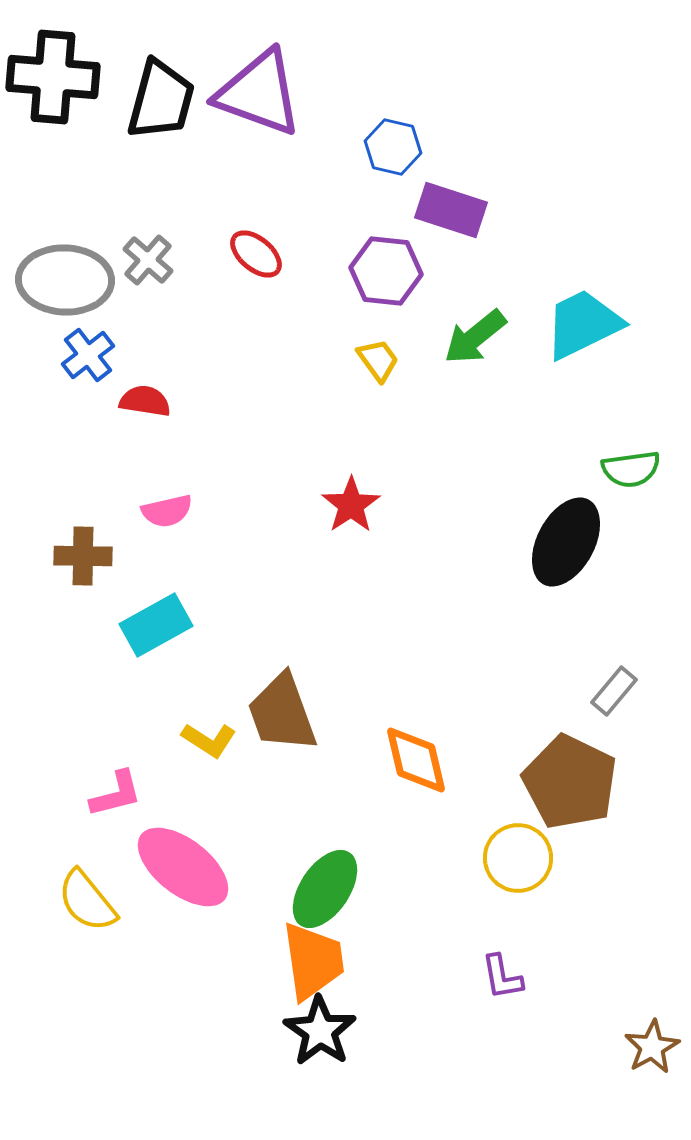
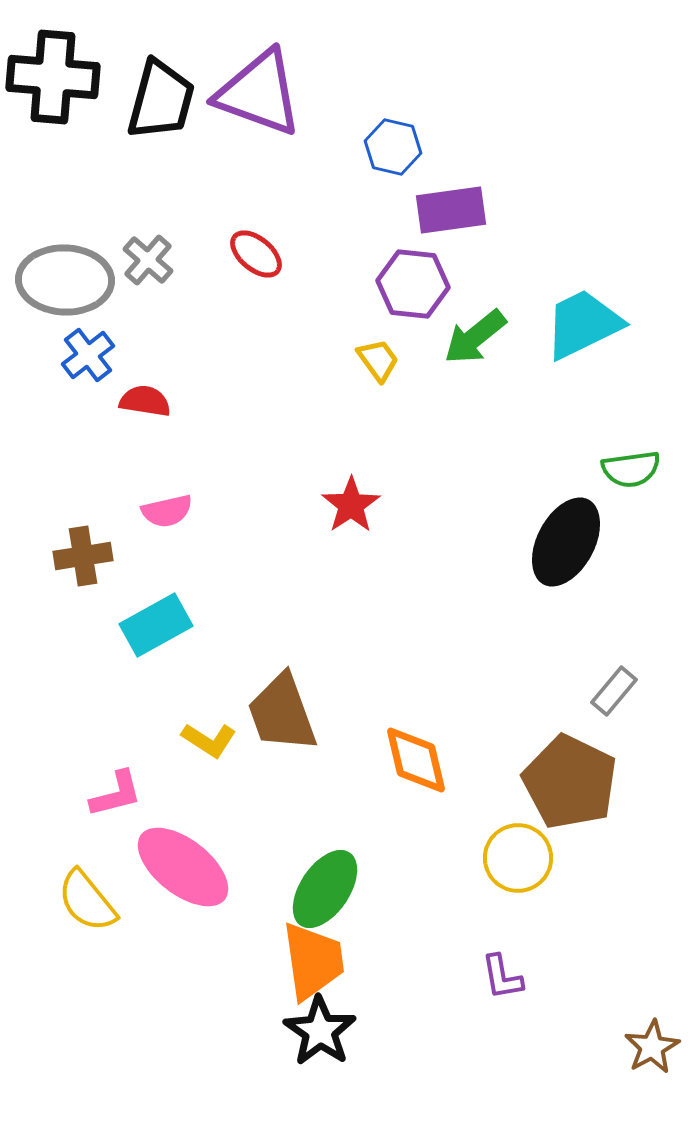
purple rectangle: rotated 26 degrees counterclockwise
purple hexagon: moved 27 px right, 13 px down
brown cross: rotated 10 degrees counterclockwise
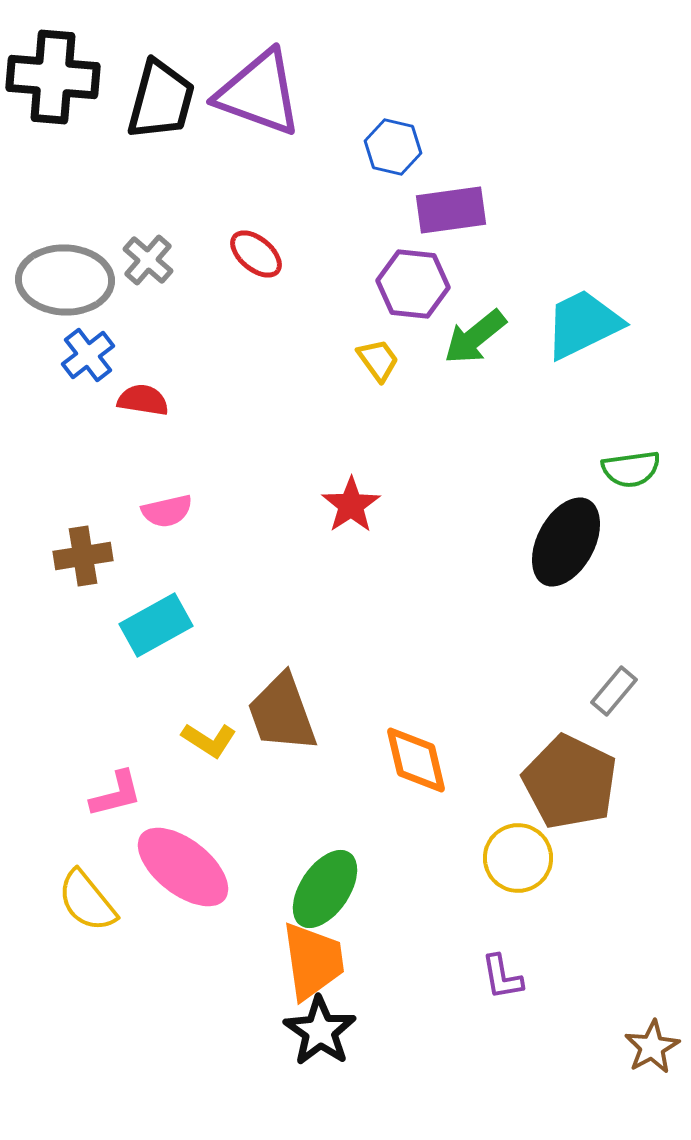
red semicircle: moved 2 px left, 1 px up
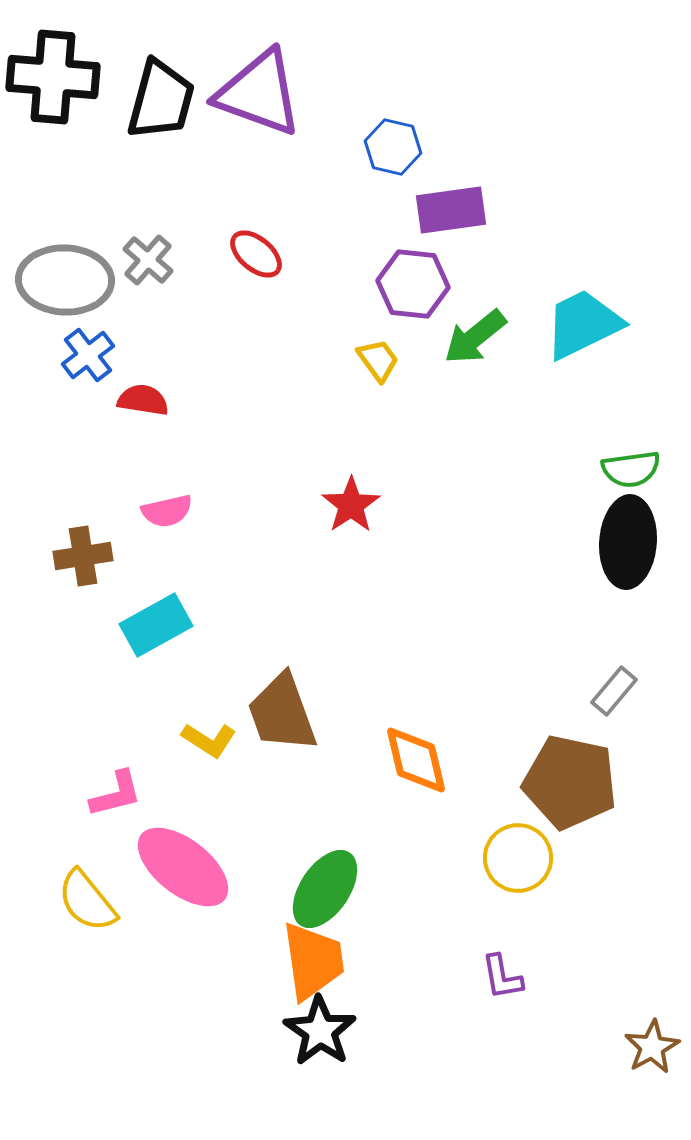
black ellipse: moved 62 px right; rotated 24 degrees counterclockwise
brown pentagon: rotated 14 degrees counterclockwise
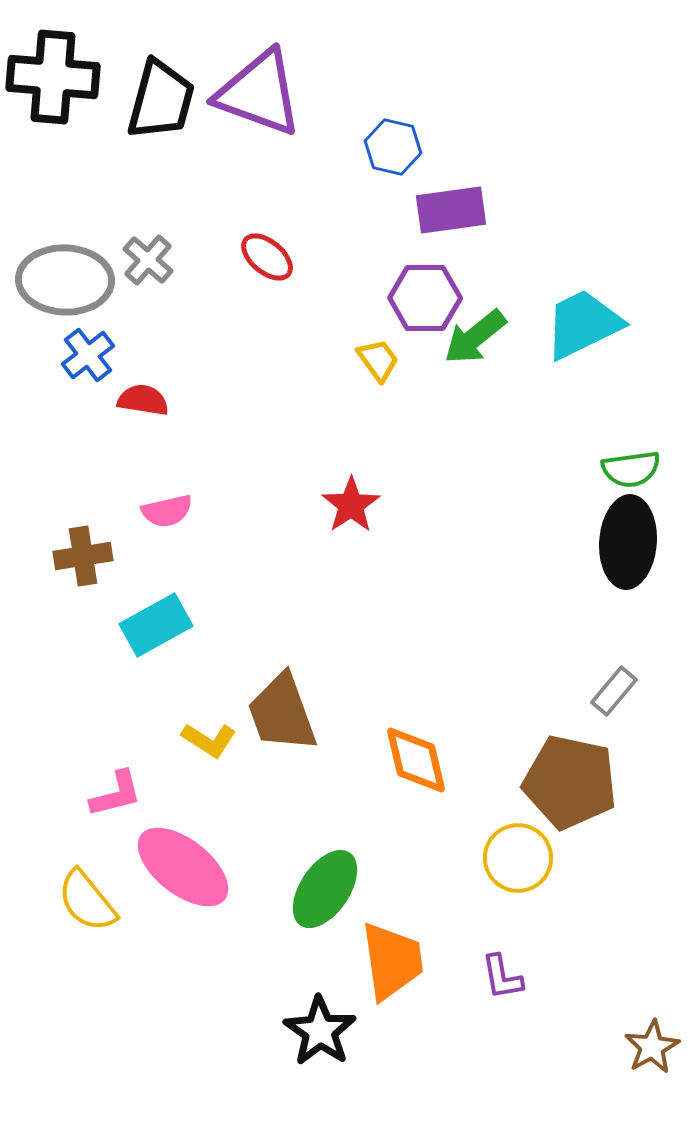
red ellipse: moved 11 px right, 3 px down
purple hexagon: moved 12 px right, 14 px down; rotated 6 degrees counterclockwise
orange trapezoid: moved 79 px right
